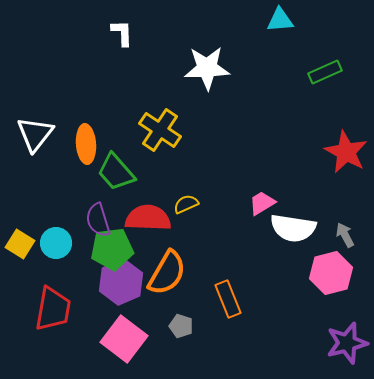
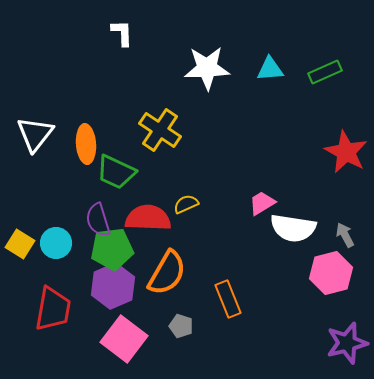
cyan triangle: moved 10 px left, 49 px down
green trapezoid: rotated 24 degrees counterclockwise
purple hexagon: moved 8 px left, 4 px down
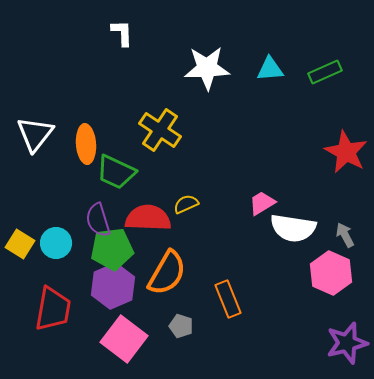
pink hexagon: rotated 21 degrees counterclockwise
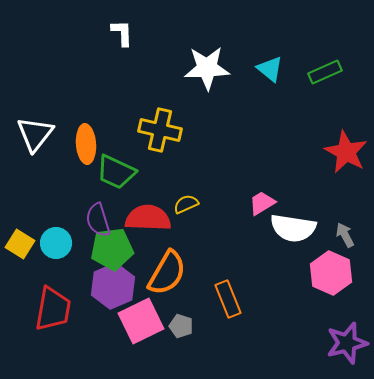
cyan triangle: rotated 44 degrees clockwise
yellow cross: rotated 21 degrees counterclockwise
pink square: moved 17 px right, 18 px up; rotated 27 degrees clockwise
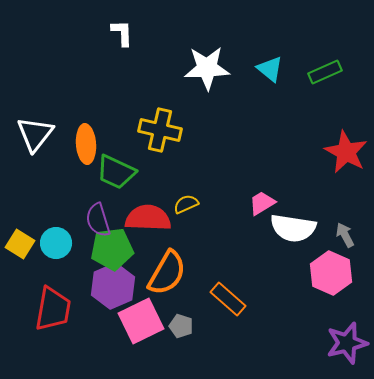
orange rectangle: rotated 27 degrees counterclockwise
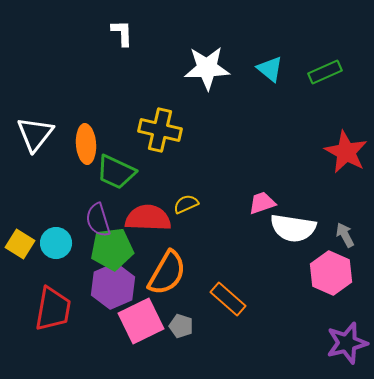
pink trapezoid: rotated 12 degrees clockwise
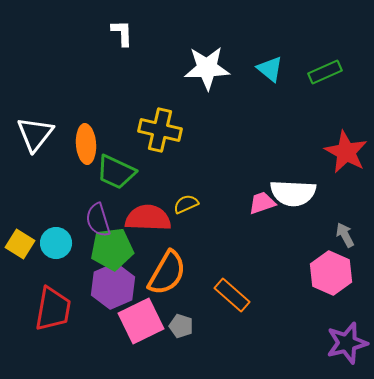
white semicircle: moved 35 px up; rotated 6 degrees counterclockwise
orange rectangle: moved 4 px right, 4 px up
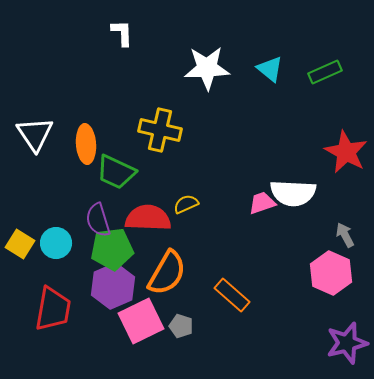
white triangle: rotated 12 degrees counterclockwise
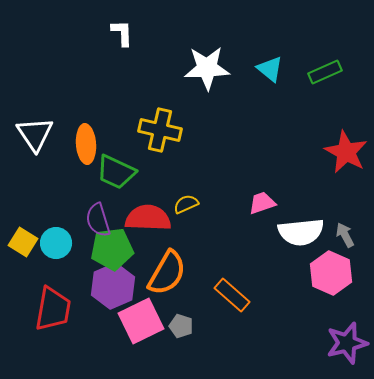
white semicircle: moved 8 px right, 39 px down; rotated 9 degrees counterclockwise
yellow square: moved 3 px right, 2 px up
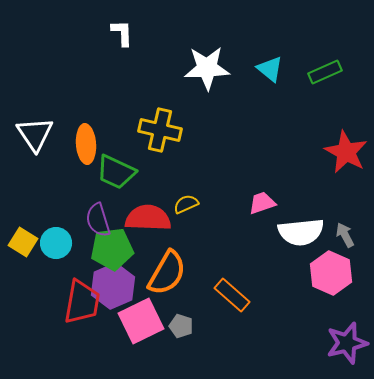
red trapezoid: moved 29 px right, 7 px up
